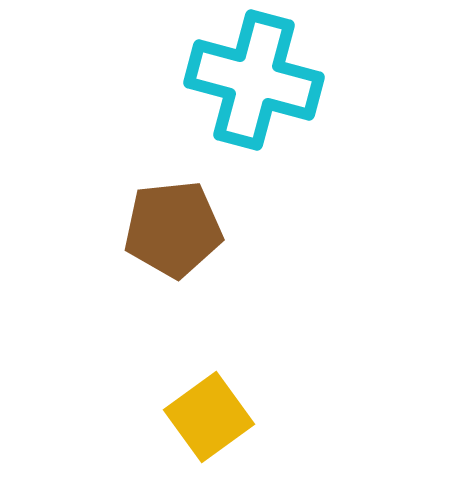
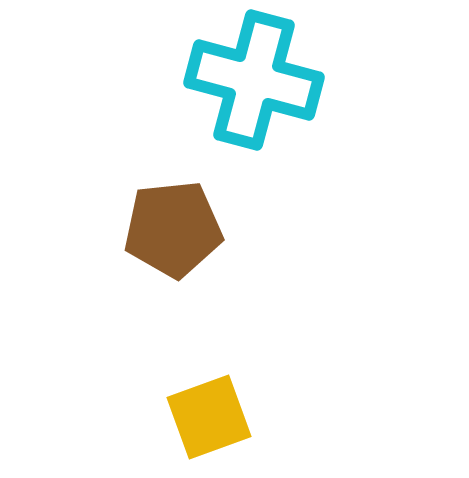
yellow square: rotated 16 degrees clockwise
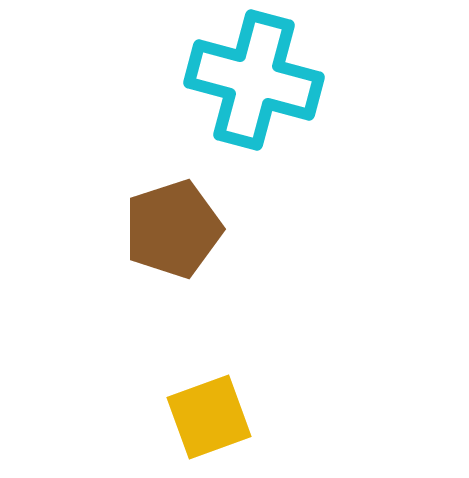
brown pentagon: rotated 12 degrees counterclockwise
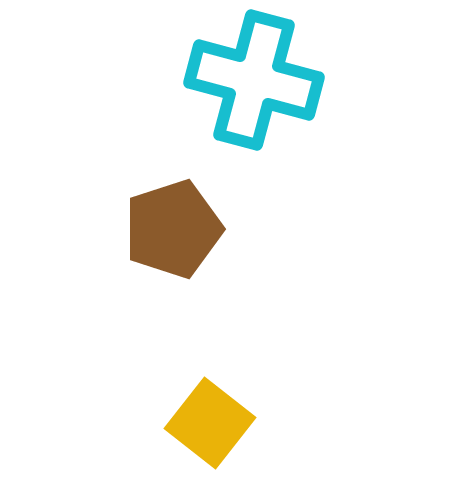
yellow square: moved 1 px right, 6 px down; rotated 32 degrees counterclockwise
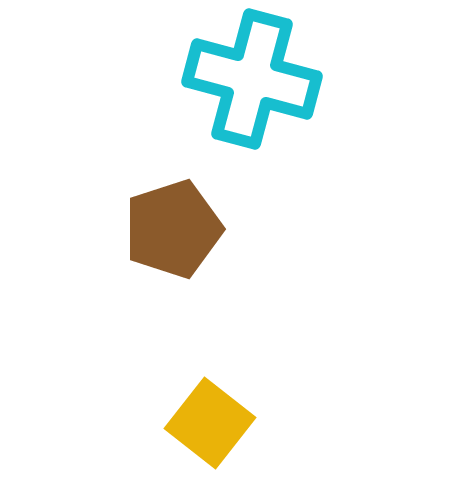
cyan cross: moved 2 px left, 1 px up
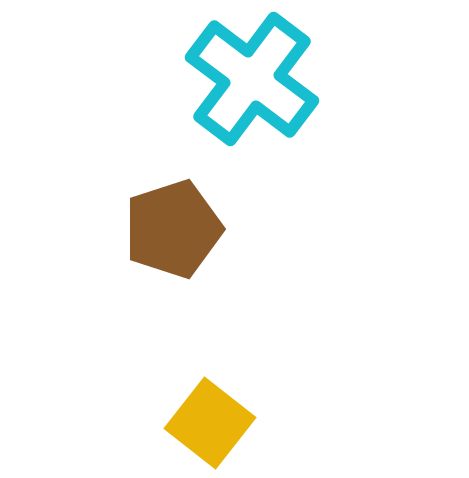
cyan cross: rotated 22 degrees clockwise
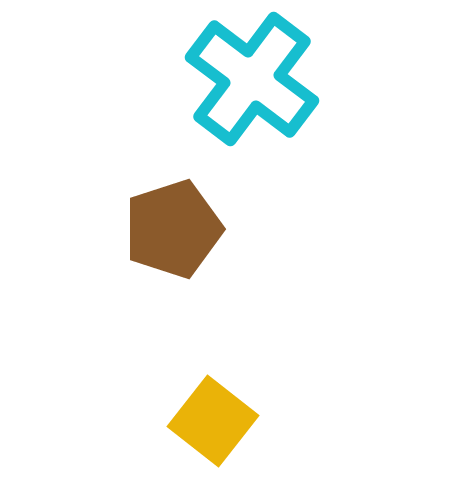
yellow square: moved 3 px right, 2 px up
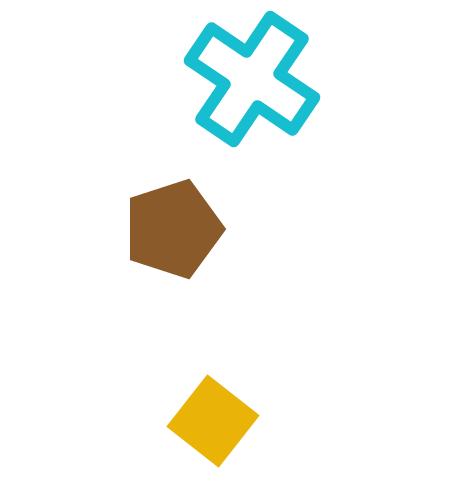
cyan cross: rotated 3 degrees counterclockwise
